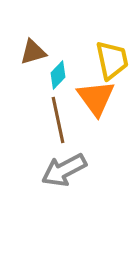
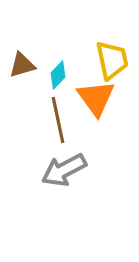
brown triangle: moved 11 px left, 13 px down
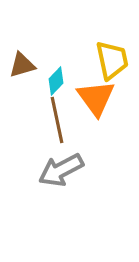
cyan diamond: moved 2 px left, 6 px down
brown line: moved 1 px left
gray arrow: moved 3 px left
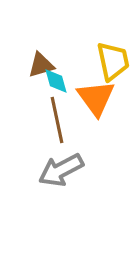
yellow trapezoid: moved 1 px right, 1 px down
brown triangle: moved 19 px right
cyan diamond: rotated 60 degrees counterclockwise
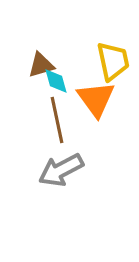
orange triangle: moved 1 px down
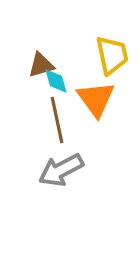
yellow trapezoid: moved 1 px left, 6 px up
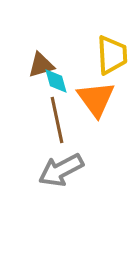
yellow trapezoid: rotated 9 degrees clockwise
